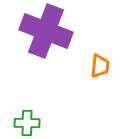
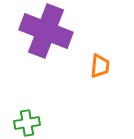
green cross: rotated 10 degrees counterclockwise
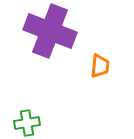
purple cross: moved 4 px right
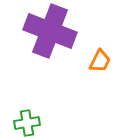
orange trapezoid: moved 5 px up; rotated 20 degrees clockwise
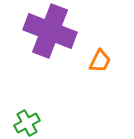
green cross: rotated 20 degrees counterclockwise
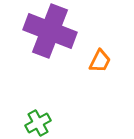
green cross: moved 11 px right
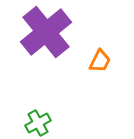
purple cross: moved 4 px left, 1 px down; rotated 30 degrees clockwise
